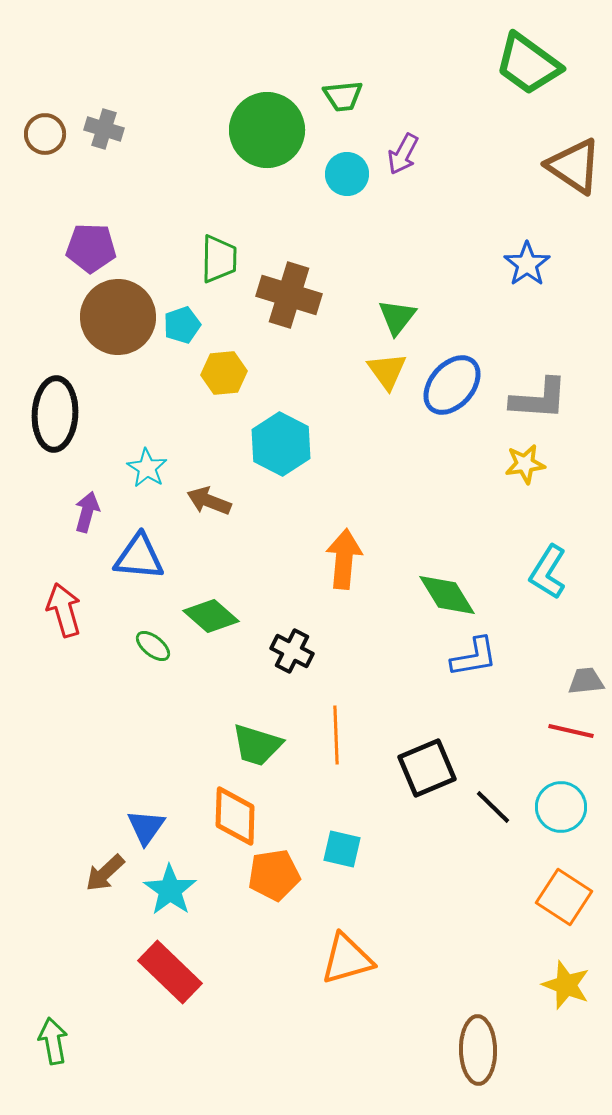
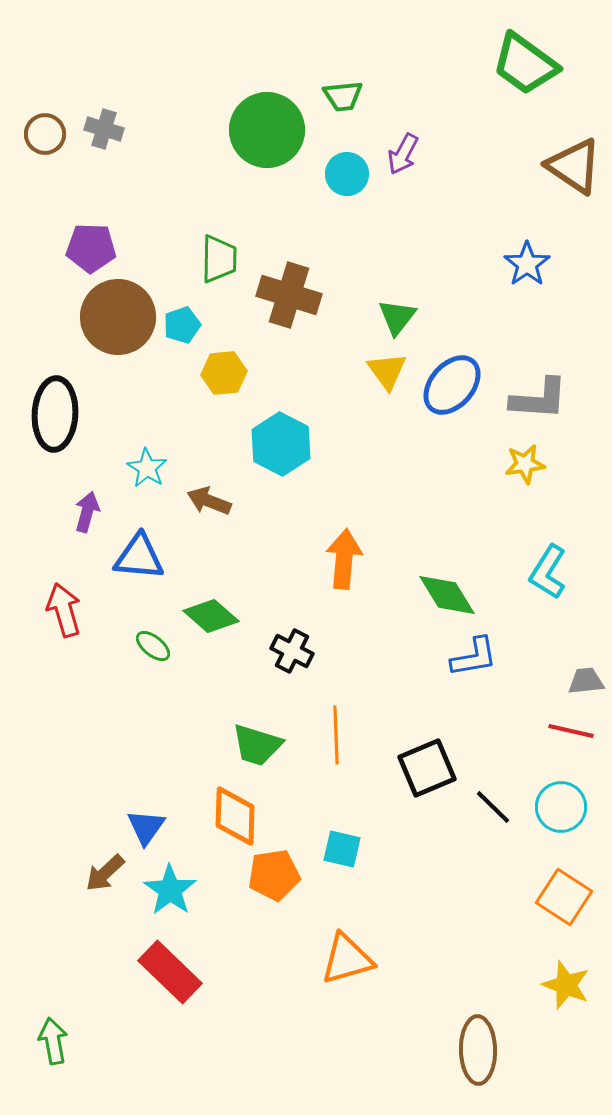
green trapezoid at (528, 64): moved 3 px left
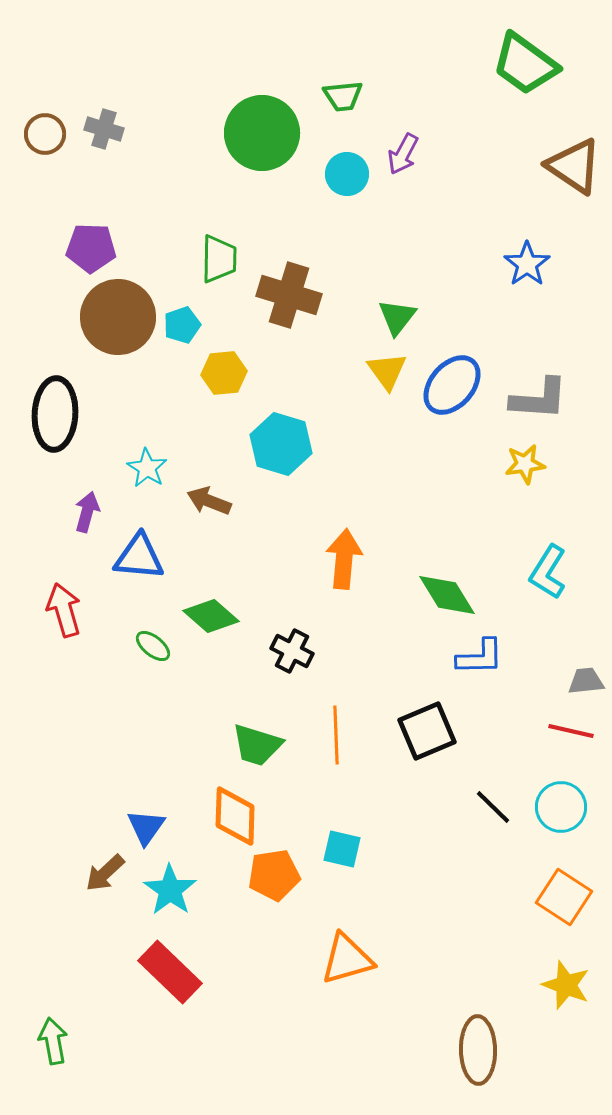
green circle at (267, 130): moved 5 px left, 3 px down
cyan hexagon at (281, 444): rotated 10 degrees counterclockwise
blue L-shape at (474, 657): moved 6 px right; rotated 9 degrees clockwise
black square at (427, 768): moved 37 px up
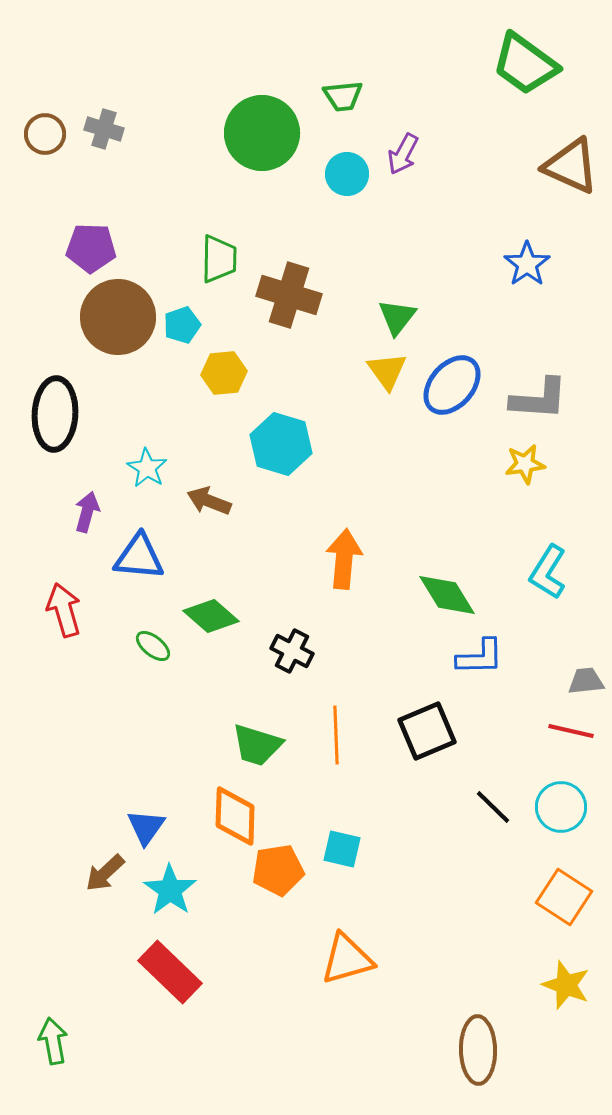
brown triangle at (574, 166): moved 3 px left; rotated 10 degrees counterclockwise
orange pentagon at (274, 875): moved 4 px right, 5 px up
